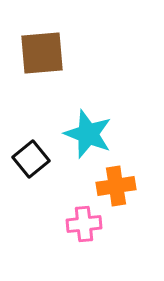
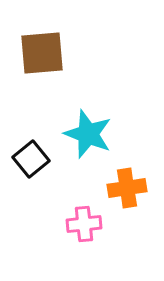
orange cross: moved 11 px right, 2 px down
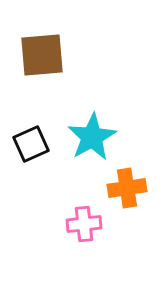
brown square: moved 2 px down
cyan star: moved 4 px right, 3 px down; rotated 21 degrees clockwise
black square: moved 15 px up; rotated 15 degrees clockwise
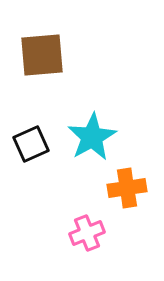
pink cross: moved 3 px right, 9 px down; rotated 16 degrees counterclockwise
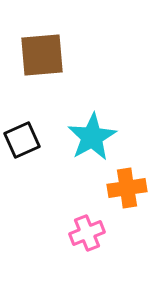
black square: moved 9 px left, 4 px up
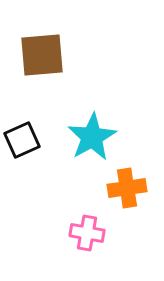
pink cross: rotated 32 degrees clockwise
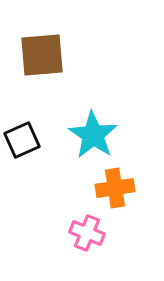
cyan star: moved 1 px right, 2 px up; rotated 9 degrees counterclockwise
orange cross: moved 12 px left
pink cross: rotated 12 degrees clockwise
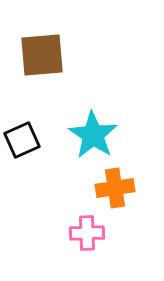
pink cross: rotated 24 degrees counterclockwise
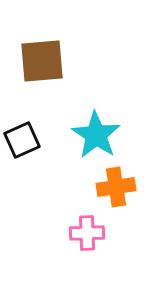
brown square: moved 6 px down
cyan star: moved 3 px right
orange cross: moved 1 px right, 1 px up
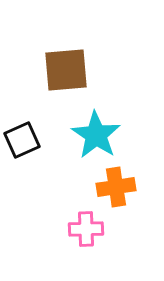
brown square: moved 24 px right, 9 px down
pink cross: moved 1 px left, 4 px up
